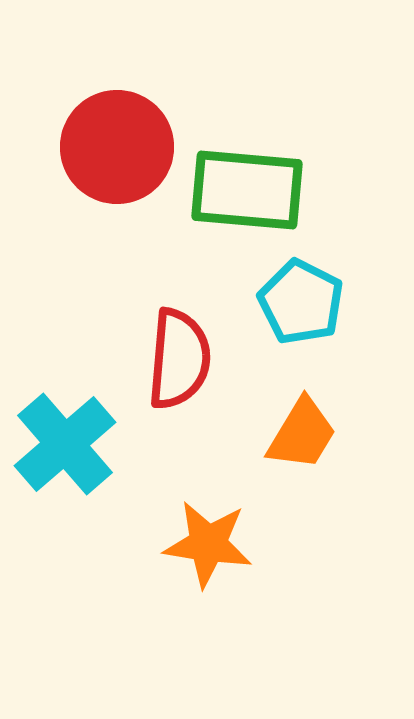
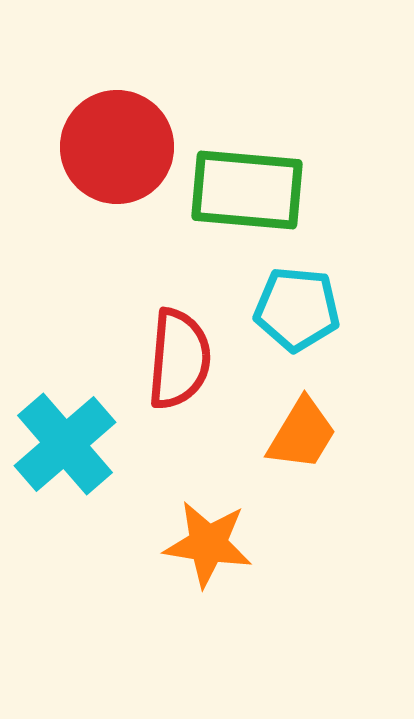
cyan pentagon: moved 4 px left, 7 px down; rotated 22 degrees counterclockwise
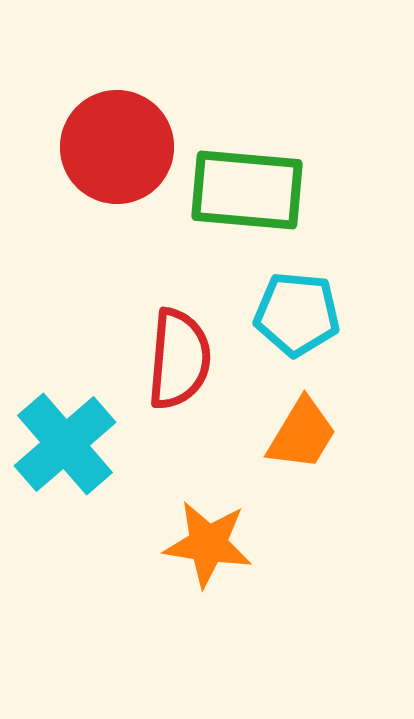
cyan pentagon: moved 5 px down
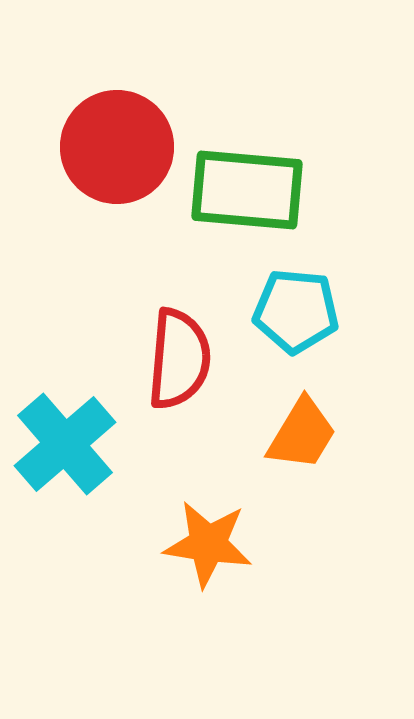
cyan pentagon: moved 1 px left, 3 px up
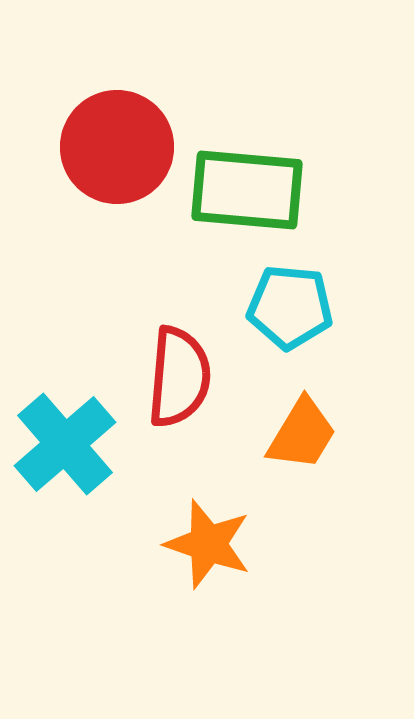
cyan pentagon: moved 6 px left, 4 px up
red semicircle: moved 18 px down
orange star: rotated 10 degrees clockwise
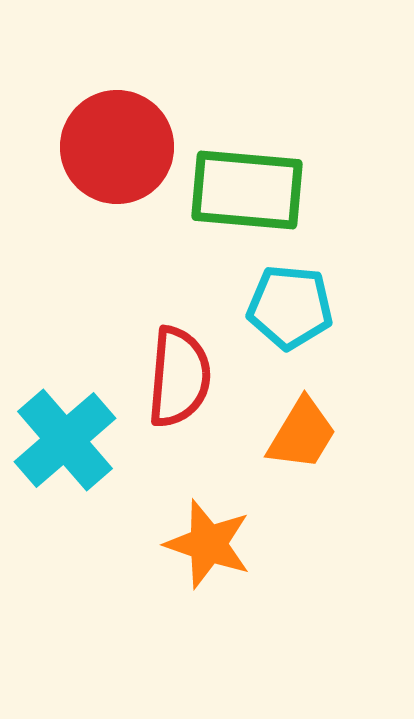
cyan cross: moved 4 px up
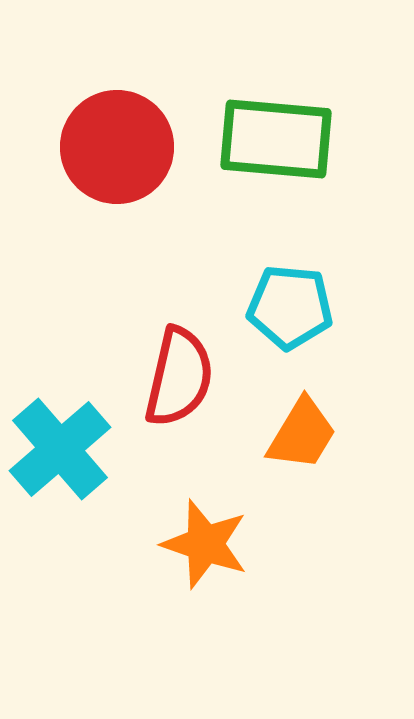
green rectangle: moved 29 px right, 51 px up
red semicircle: rotated 8 degrees clockwise
cyan cross: moved 5 px left, 9 px down
orange star: moved 3 px left
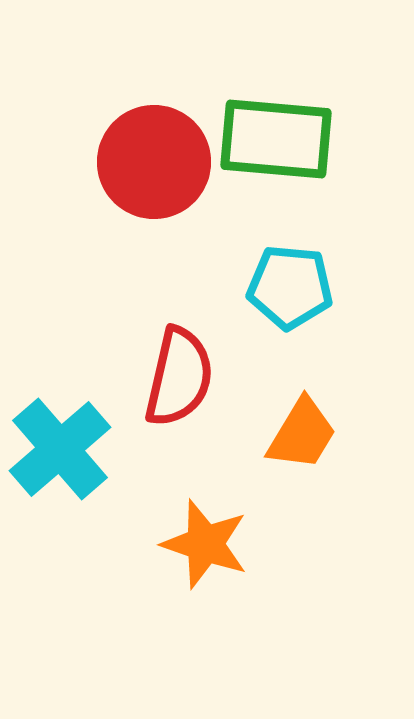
red circle: moved 37 px right, 15 px down
cyan pentagon: moved 20 px up
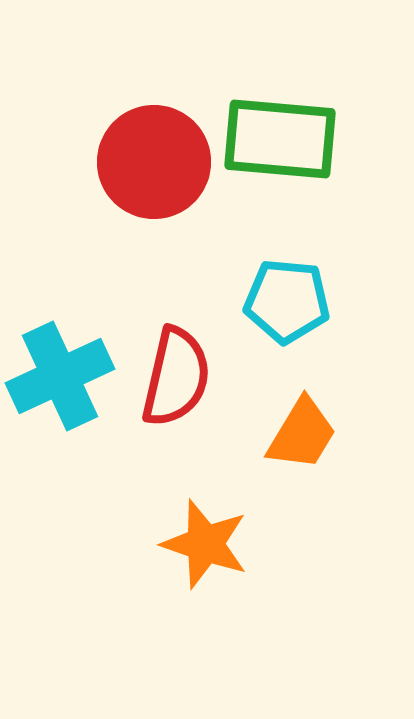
green rectangle: moved 4 px right
cyan pentagon: moved 3 px left, 14 px down
red semicircle: moved 3 px left
cyan cross: moved 73 px up; rotated 16 degrees clockwise
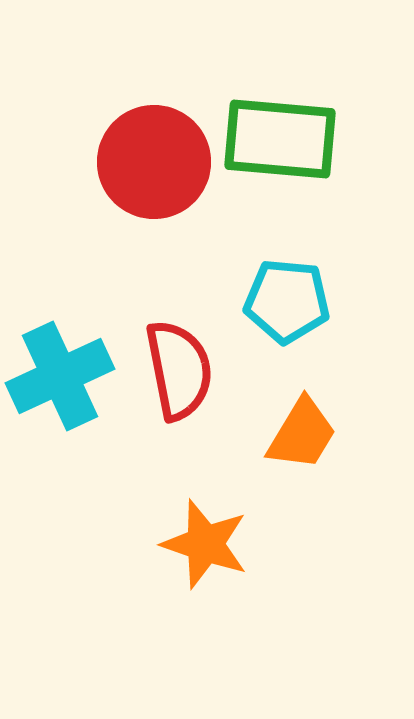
red semicircle: moved 3 px right, 7 px up; rotated 24 degrees counterclockwise
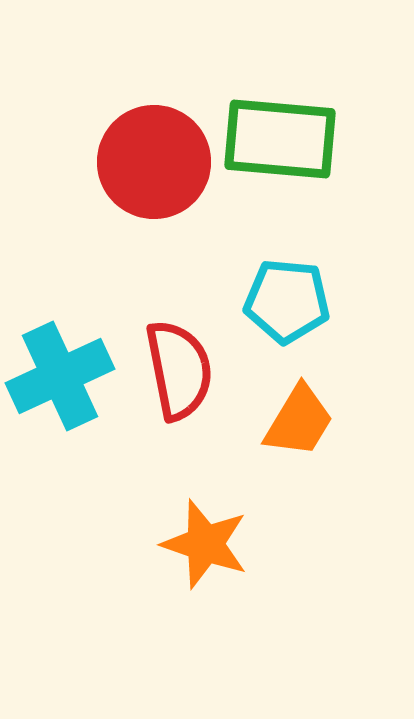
orange trapezoid: moved 3 px left, 13 px up
